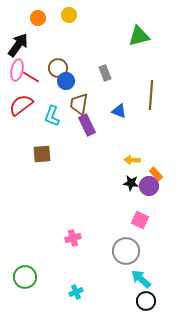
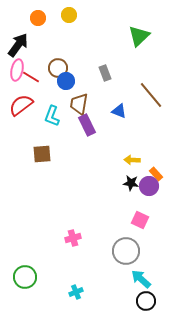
green triangle: rotated 30 degrees counterclockwise
brown line: rotated 44 degrees counterclockwise
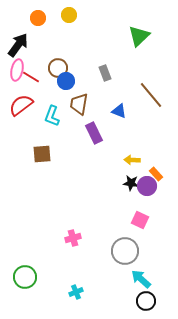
purple rectangle: moved 7 px right, 8 px down
purple circle: moved 2 px left
gray circle: moved 1 px left
